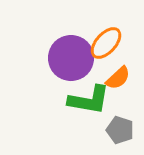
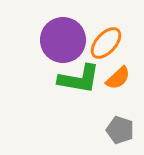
purple circle: moved 8 px left, 18 px up
green L-shape: moved 10 px left, 21 px up
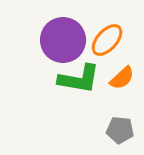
orange ellipse: moved 1 px right, 3 px up
orange semicircle: moved 4 px right
gray pentagon: rotated 12 degrees counterclockwise
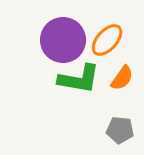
orange semicircle: rotated 12 degrees counterclockwise
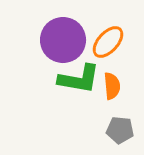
orange ellipse: moved 1 px right, 2 px down
orange semicircle: moved 10 px left, 8 px down; rotated 40 degrees counterclockwise
